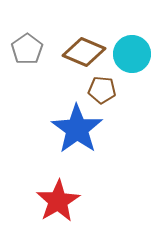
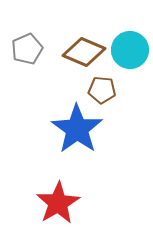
gray pentagon: rotated 12 degrees clockwise
cyan circle: moved 2 px left, 4 px up
red star: moved 2 px down
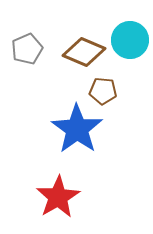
cyan circle: moved 10 px up
brown pentagon: moved 1 px right, 1 px down
red star: moved 6 px up
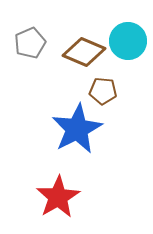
cyan circle: moved 2 px left, 1 px down
gray pentagon: moved 3 px right, 6 px up
blue star: rotated 9 degrees clockwise
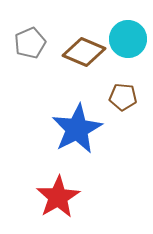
cyan circle: moved 2 px up
brown pentagon: moved 20 px right, 6 px down
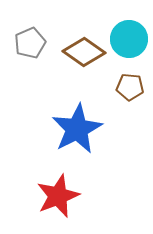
cyan circle: moved 1 px right
brown diamond: rotated 12 degrees clockwise
brown pentagon: moved 7 px right, 10 px up
red star: moved 1 px up; rotated 9 degrees clockwise
